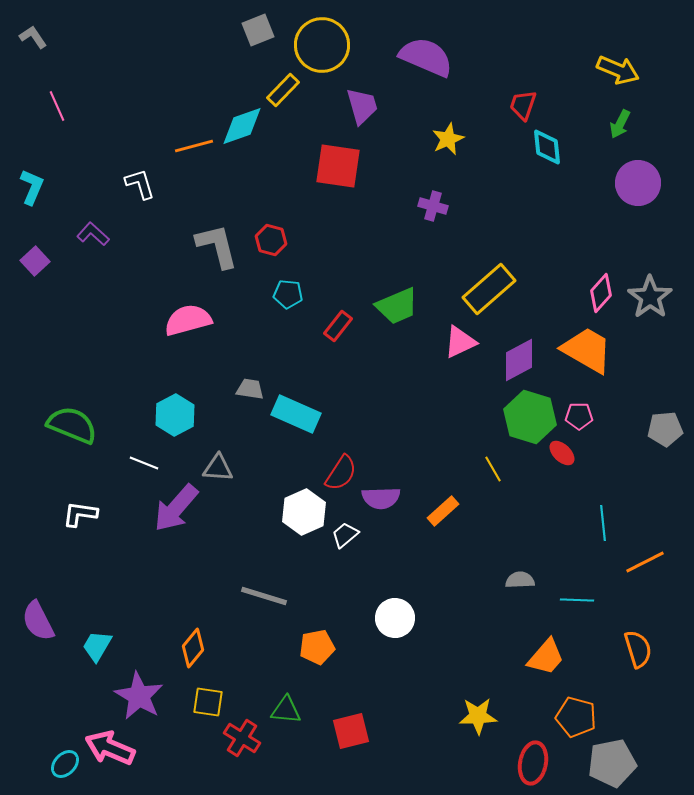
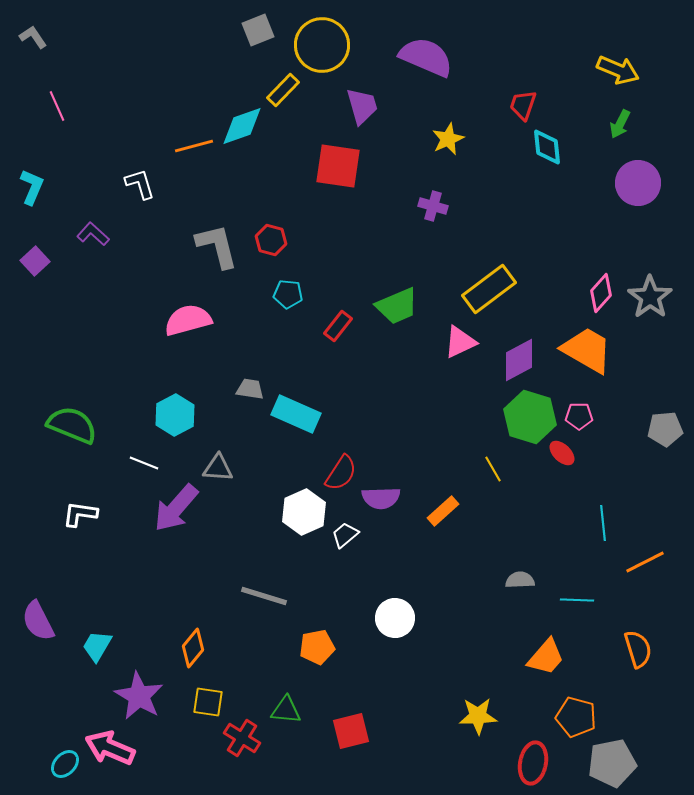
yellow rectangle at (489, 289): rotated 4 degrees clockwise
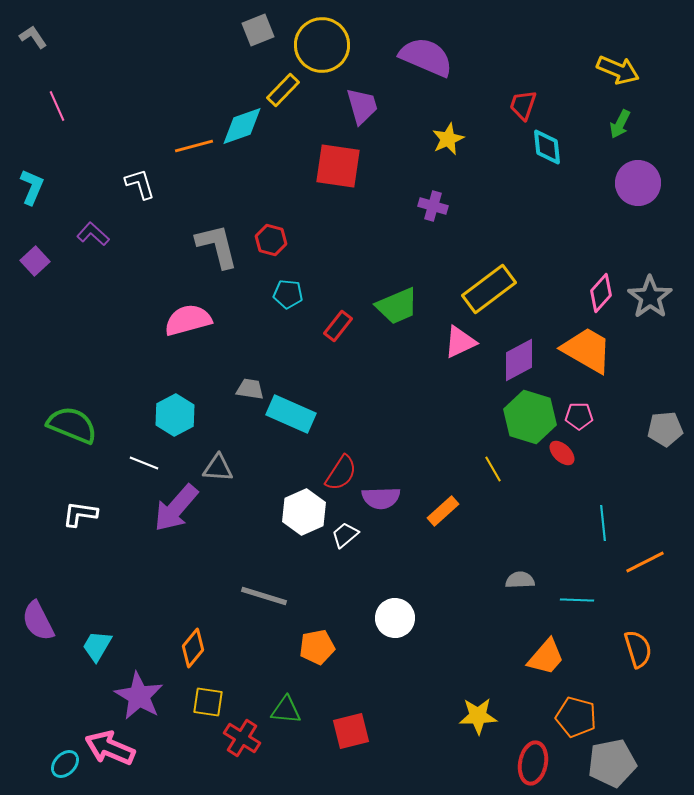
cyan rectangle at (296, 414): moved 5 px left
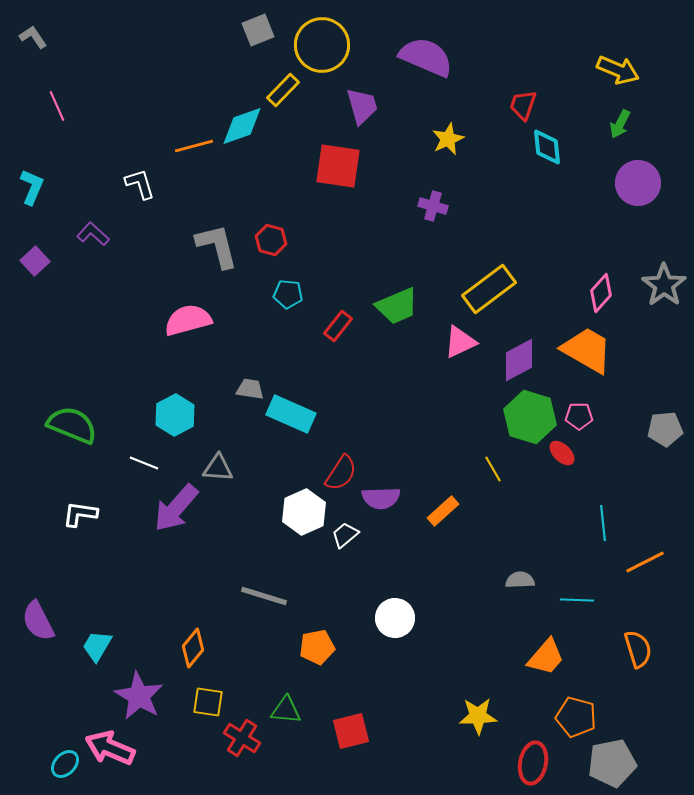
gray star at (650, 297): moved 14 px right, 12 px up
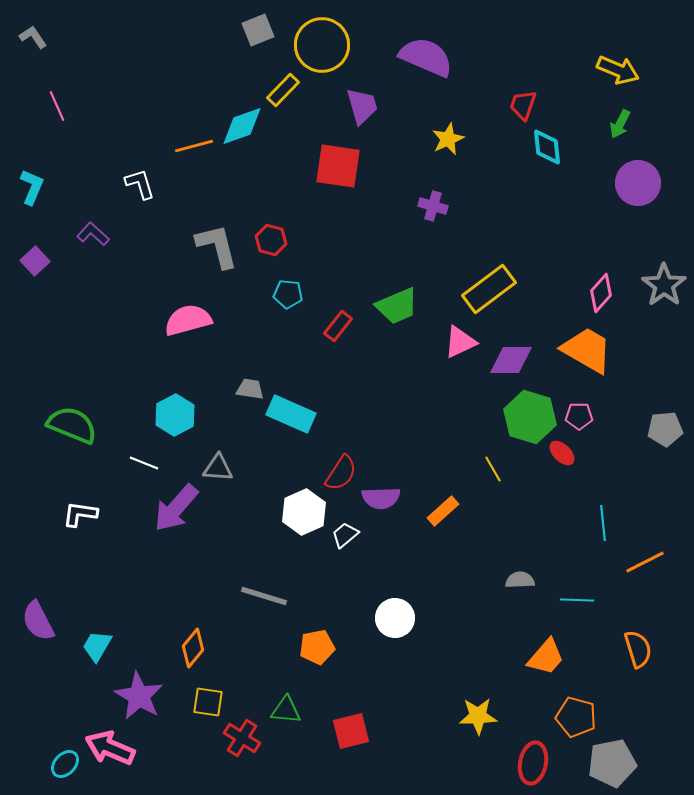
purple diamond at (519, 360): moved 8 px left; rotated 27 degrees clockwise
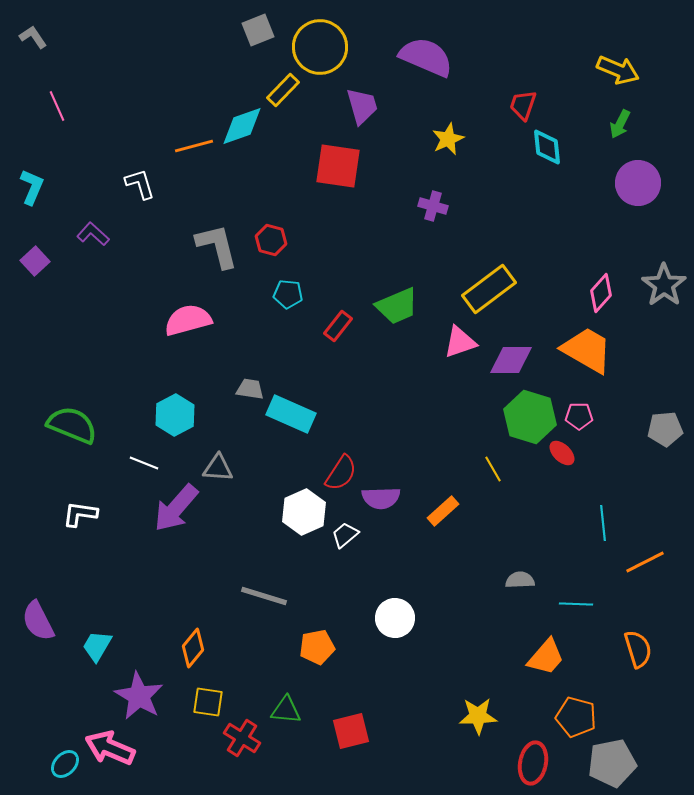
yellow circle at (322, 45): moved 2 px left, 2 px down
pink triangle at (460, 342): rotated 6 degrees clockwise
cyan line at (577, 600): moved 1 px left, 4 px down
